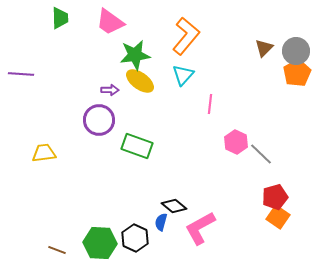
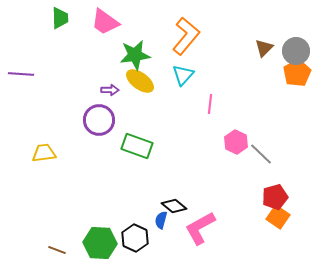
pink trapezoid: moved 5 px left
blue semicircle: moved 2 px up
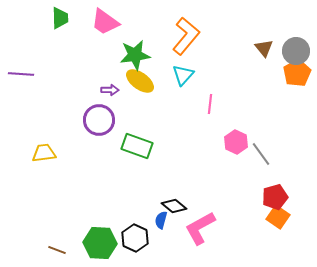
brown triangle: rotated 24 degrees counterclockwise
gray line: rotated 10 degrees clockwise
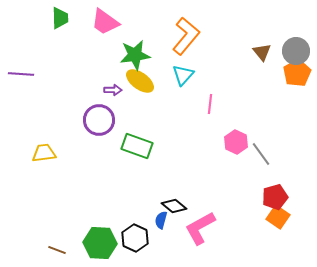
brown triangle: moved 2 px left, 4 px down
purple arrow: moved 3 px right
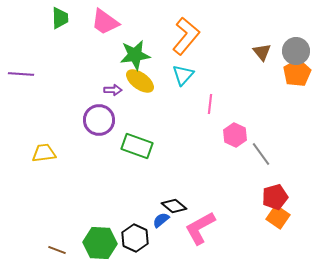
pink hexagon: moved 1 px left, 7 px up
blue semicircle: rotated 36 degrees clockwise
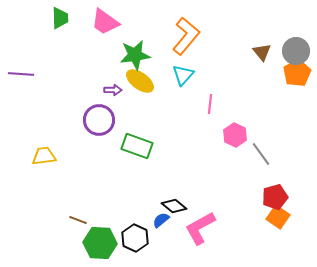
yellow trapezoid: moved 3 px down
brown line: moved 21 px right, 30 px up
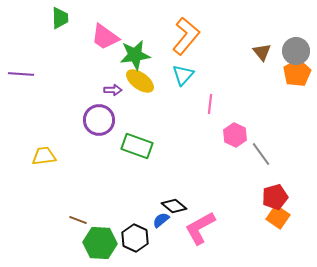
pink trapezoid: moved 15 px down
